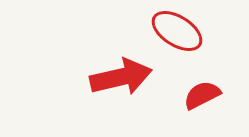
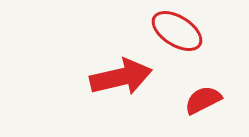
red semicircle: moved 1 px right, 5 px down
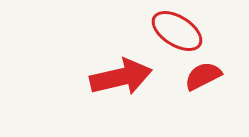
red semicircle: moved 24 px up
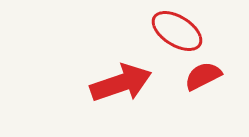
red arrow: moved 6 px down; rotated 6 degrees counterclockwise
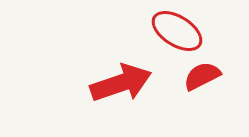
red semicircle: moved 1 px left
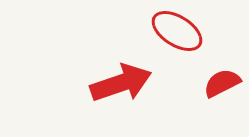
red semicircle: moved 20 px right, 7 px down
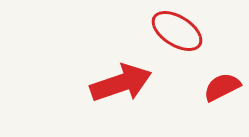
red semicircle: moved 4 px down
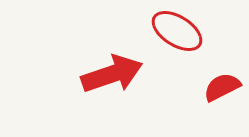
red arrow: moved 9 px left, 9 px up
